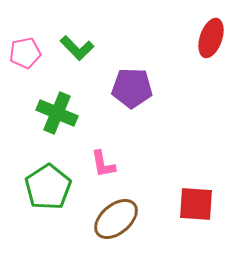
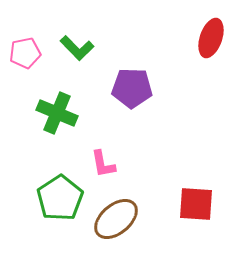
green pentagon: moved 12 px right, 11 px down
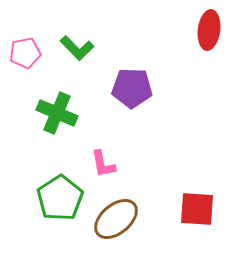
red ellipse: moved 2 px left, 8 px up; rotated 12 degrees counterclockwise
red square: moved 1 px right, 5 px down
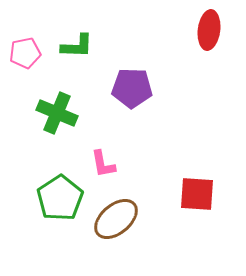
green L-shape: moved 2 px up; rotated 44 degrees counterclockwise
red square: moved 15 px up
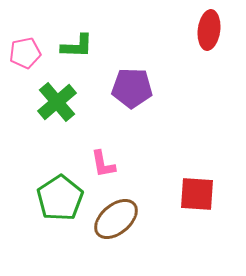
green cross: moved 11 px up; rotated 27 degrees clockwise
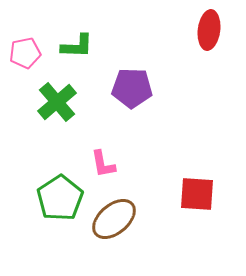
brown ellipse: moved 2 px left
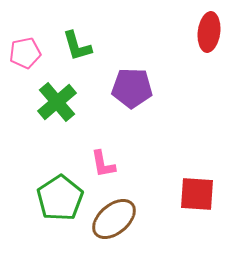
red ellipse: moved 2 px down
green L-shape: rotated 72 degrees clockwise
